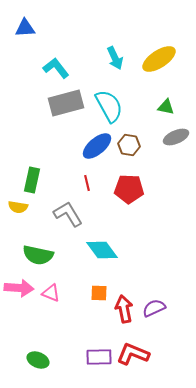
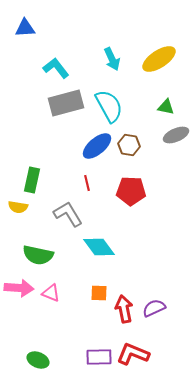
cyan arrow: moved 3 px left, 1 px down
gray ellipse: moved 2 px up
red pentagon: moved 2 px right, 2 px down
cyan diamond: moved 3 px left, 3 px up
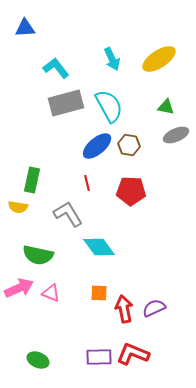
pink arrow: rotated 28 degrees counterclockwise
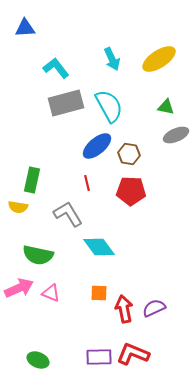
brown hexagon: moved 9 px down
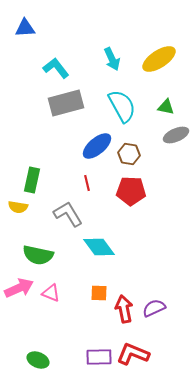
cyan semicircle: moved 13 px right
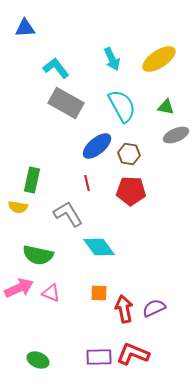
gray rectangle: rotated 44 degrees clockwise
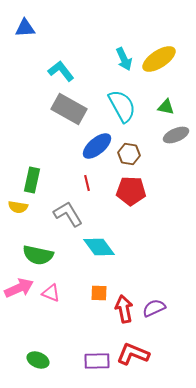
cyan arrow: moved 12 px right
cyan L-shape: moved 5 px right, 3 px down
gray rectangle: moved 3 px right, 6 px down
purple rectangle: moved 2 px left, 4 px down
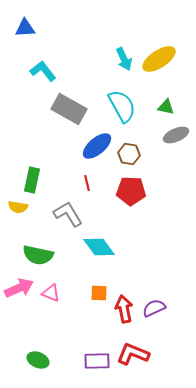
cyan L-shape: moved 18 px left
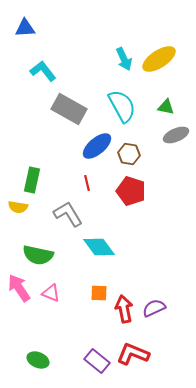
red pentagon: rotated 16 degrees clockwise
pink arrow: rotated 100 degrees counterclockwise
purple rectangle: rotated 40 degrees clockwise
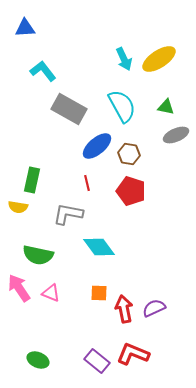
gray L-shape: rotated 48 degrees counterclockwise
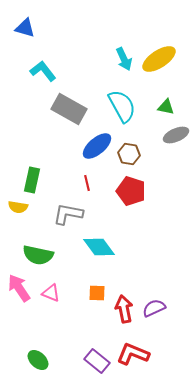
blue triangle: rotated 20 degrees clockwise
orange square: moved 2 px left
green ellipse: rotated 20 degrees clockwise
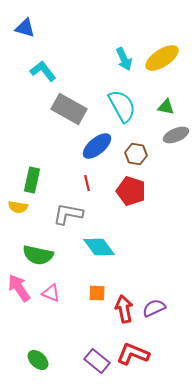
yellow ellipse: moved 3 px right, 1 px up
brown hexagon: moved 7 px right
